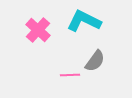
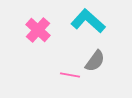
cyan L-shape: moved 4 px right; rotated 16 degrees clockwise
pink line: rotated 12 degrees clockwise
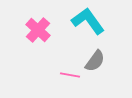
cyan L-shape: rotated 12 degrees clockwise
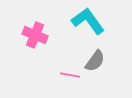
pink cross: moved 3 px left, 5 px down; rotated 20 degrees counterclockwise
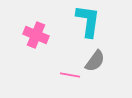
cyan L-shape: rotated 44 degrees clockwise
pink cross: moved 1 px right
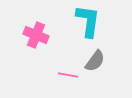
pink line: moved 2 px left
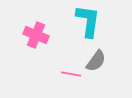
gray semicircle: moved 1 px right
pink line: moved 3 px right, 1 px up
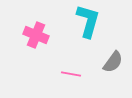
cyan L-shape: rotated 8 degrees clockwise
gray semicircle: moved 17 px right, 1 px down
